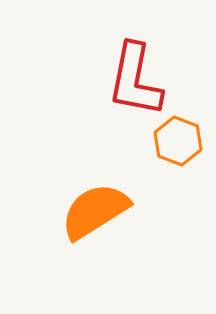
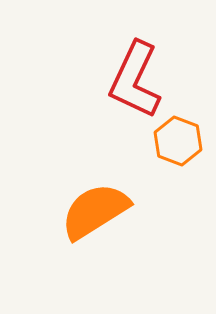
red L-shape: rotated 14 degrees clockwise
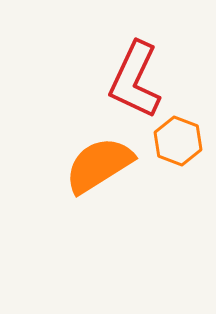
orange semicircle: moved 4 px right, 46 px up
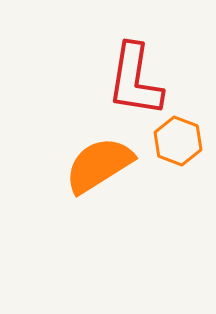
red L-shape: rotated 16 degrees counterclockwise
